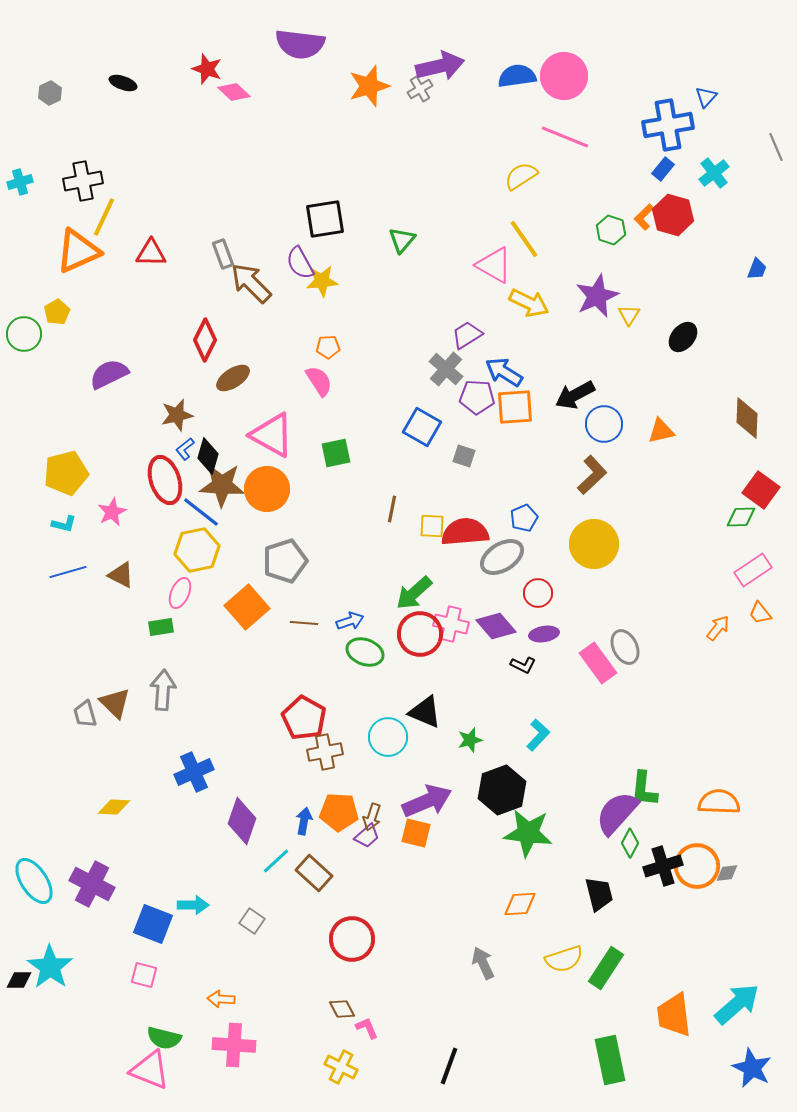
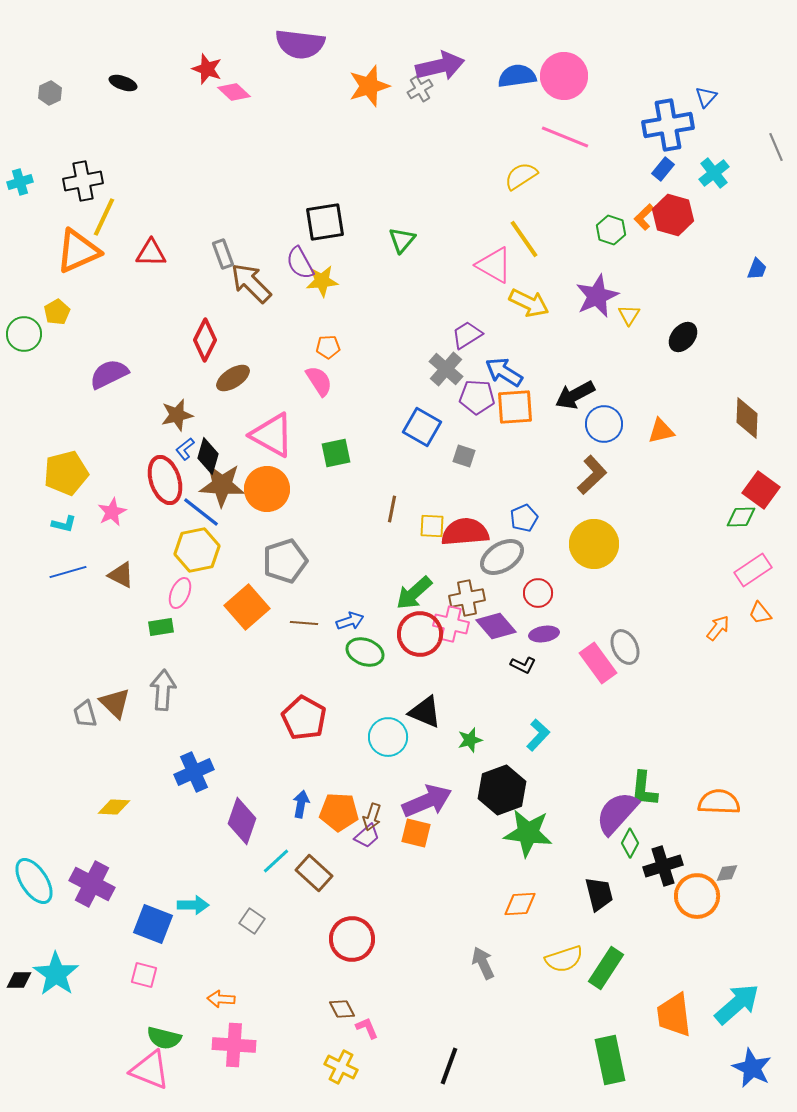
black square at (325, 219): moved 3 px down
brown cross at (325, 752): moved 142 px right, 154 px up
blue arrow at (304, 821): moved 3 px left, 17 px up
orange circle at (697, 866): moved 30 px down
cyan star at (50, 967): moved 6 px right, 7 px down
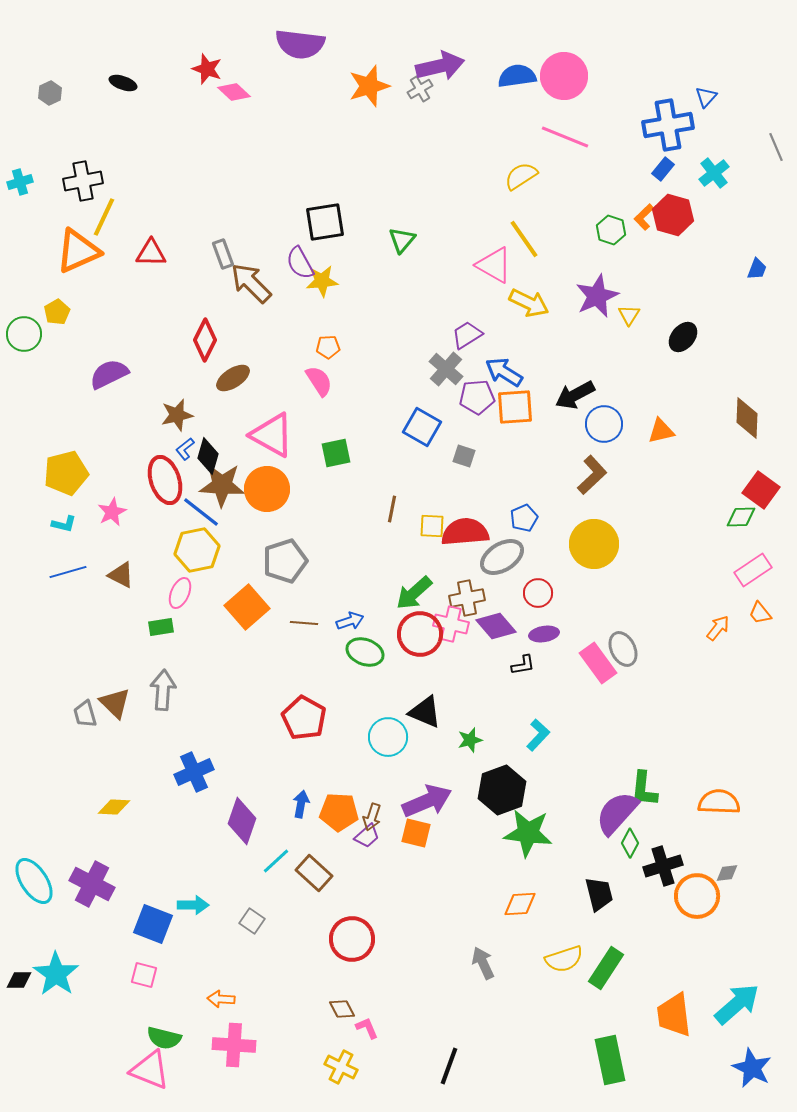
purple pentagon at (477, 397): rotated 8 degrees counterclockwise
gray ellipse at (625, 647): moved 2 px left, 2 px down
black L-shape at (523, 665): rotated 35 degrees counterclockwise
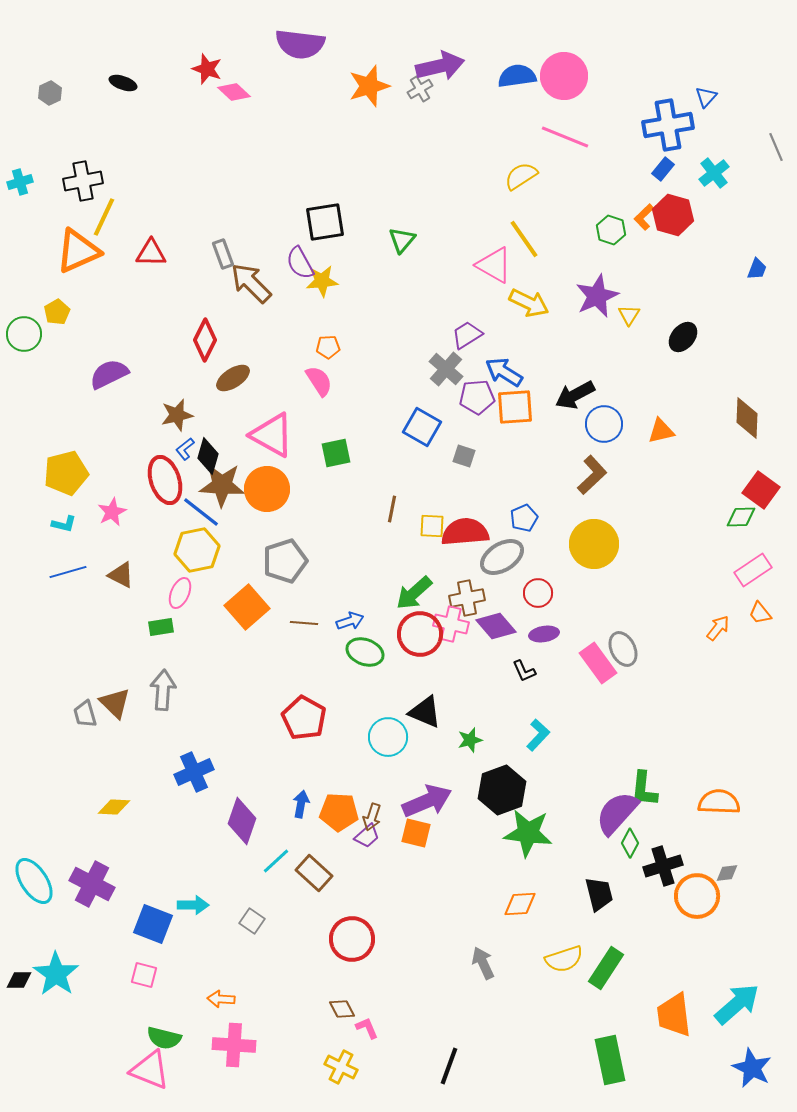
black L-shape at (523, 665): moved 1 px right, 6 px down; rotated 75 degrees clockwise
